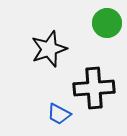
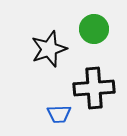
green circle: moved 13 px left, 6 px down
blue trapezoid: rotated 30 degrees counterclockwise
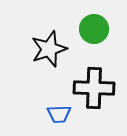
black cross: rotated 6 degrees clockwise
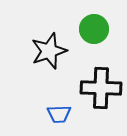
black star: moved 2 px down
black cross: moved 7 px right
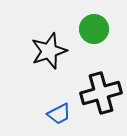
black cross: moved 5 px down; rotated 18 degrees counterclockwise
blue trapezoid: rotated 25 degrees counterclockwise
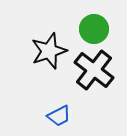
black cross: moved 7 px left, 23 px up; rotated 36 degrees counterclockwise
blue trapezoid: moved 2 px down
